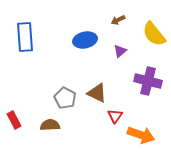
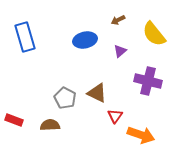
blue rectangle: rotated 12 degrees counterclockwise
red rectangle: rotated 42 degrees counterclockwise
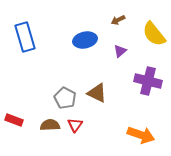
red triangle: moved 40 px left, 9 px down
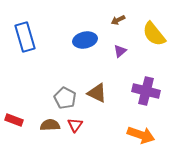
purple cross: moved 2 px left, 10 px down
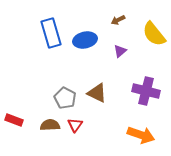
blue rectangle: moved 26 px right, 4 px up
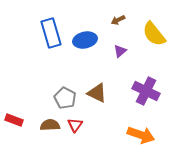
purple cross: rotated 12 degrees clockwise
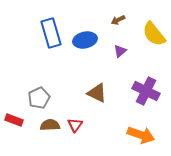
gray pentagon: moved 26 px left; rotated 20 degrees clockwise
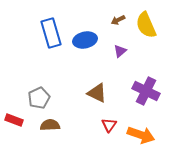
yellow semicircle: moved 8 px left, 9 px up; rotated 16 degrees clockwise
red triangle: moved 34 px right
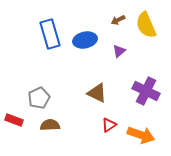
blue rectangle: moved 1 px left, 1 px down
purple triangle: moved 1 px left
red triangle: rotated 21 degrees clockwise
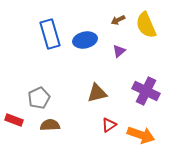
brown triangle: rotated 40 degrees counterclockwise
